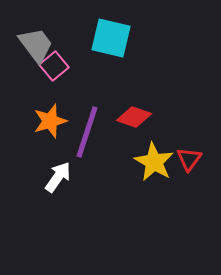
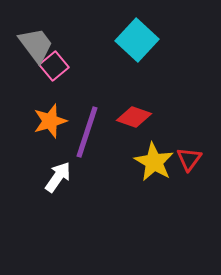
cyan square: moved 26 px right, 2 px down; rotated 30 degrees clockwise
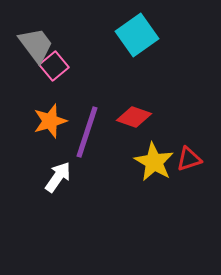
cyan square: moved 5 px up; rotated 12 degrees clockwise
red triangle: rotated 36 degrees clockwise
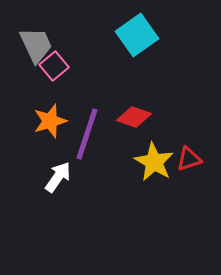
gray trapezoid: rotated 12 degrees clockwise
purple line: moved 2 px down
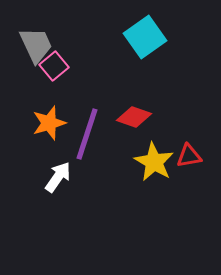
cyan square: moved 8 px right, 2 px down
orange star: moved 1 px left, 2 px down
red triangle: moved 3 px up; rotated 8 degrees clockwise
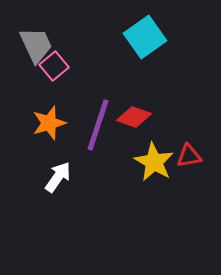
purple line: moved 11 px right, 9 px up
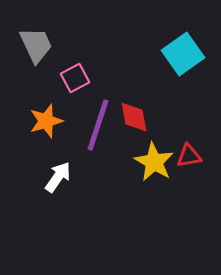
cyan square: moved 38 px right, 17 px down
pink square: moved 21 px right, 12 px down; rotated 12 degrees clockwise
red diamond: rotated 60 degrees clockwise
orange star: moved 3 px left, 2 px up
